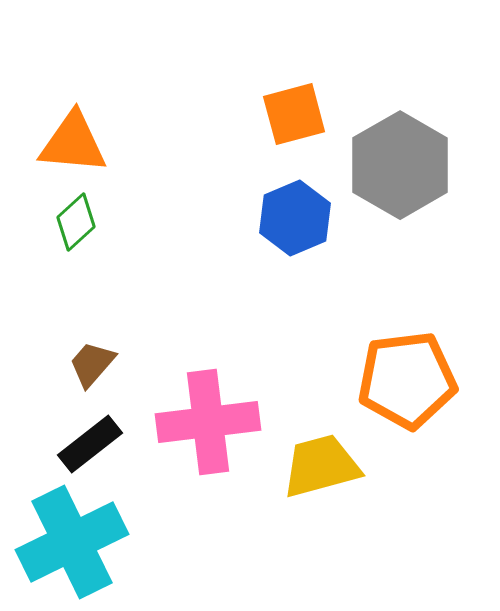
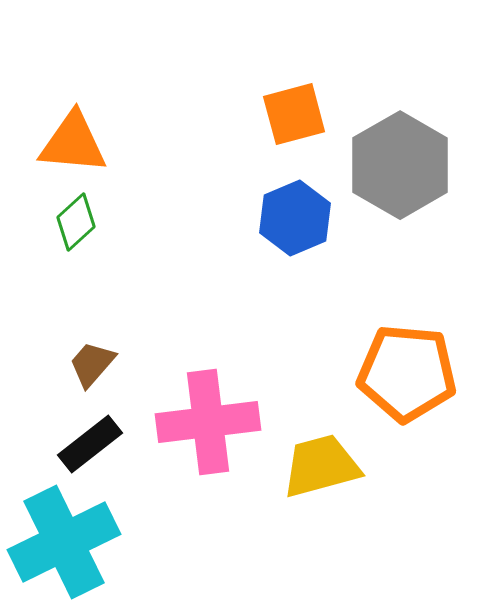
orange pentagon: moved 7 px up; rotated 12 degrees clockwise
cyan cross: moved 8 px left
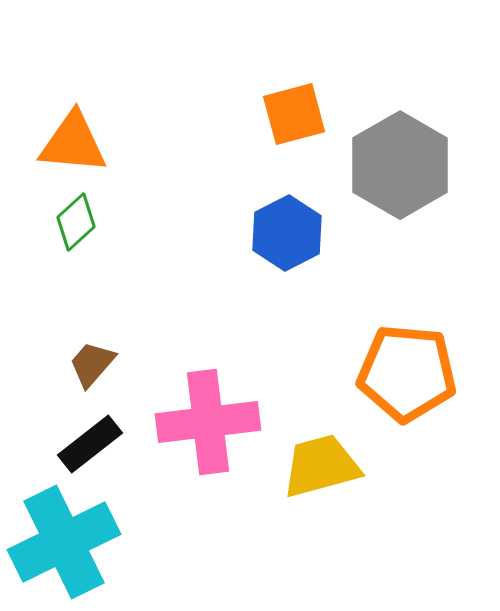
blue hexagon: moved 8 px left, 15 px down; rotated 4 degrees counterclockwise
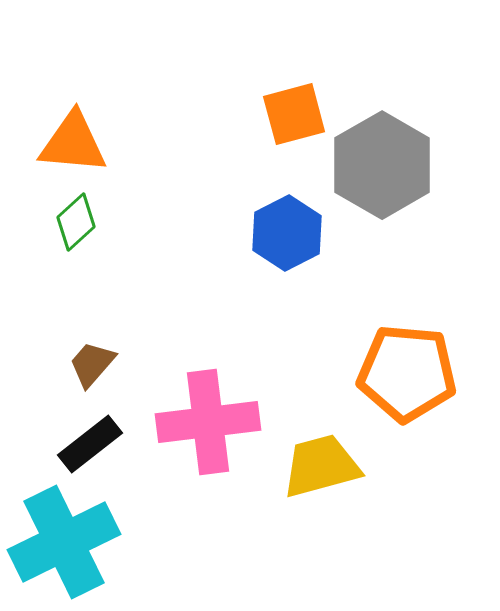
gray hexagon: moved 18 px left
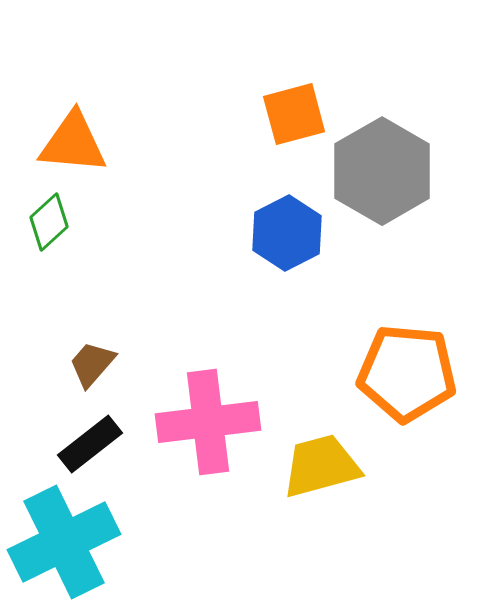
gray hexagon: moved 6 px down
green diamond: moved 27 px left
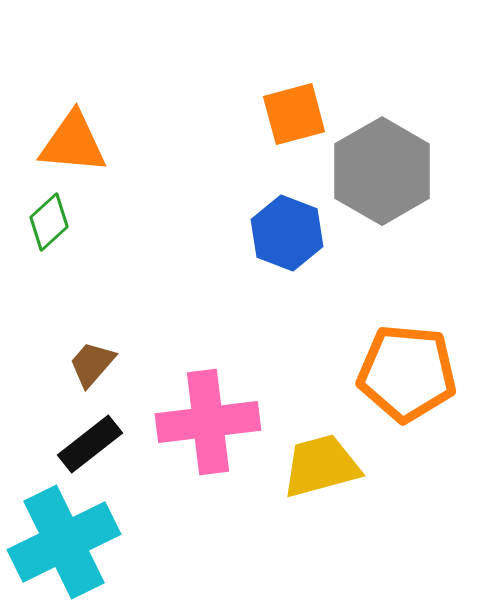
blue hexagon: rotated 12 degrees counterclockwise
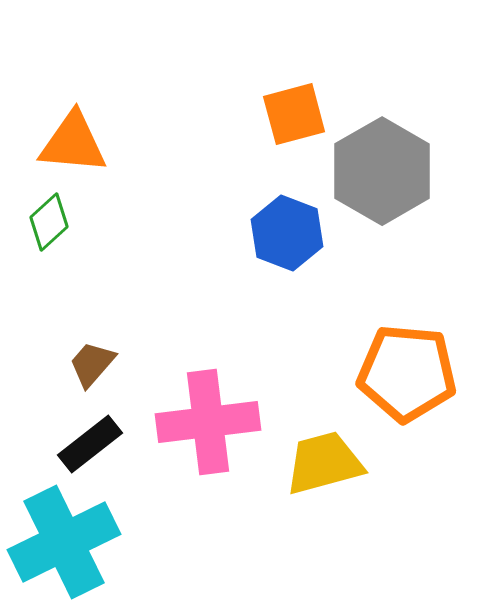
yellow trapezoid: moved 3 px right, 3 px up
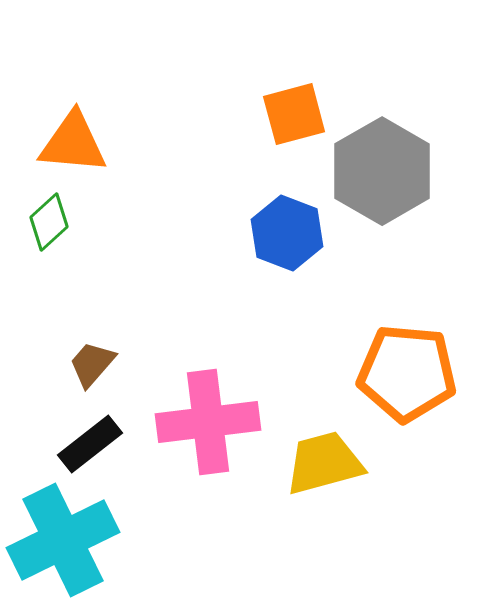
cyan cross: moved 1 px left, 2 px up
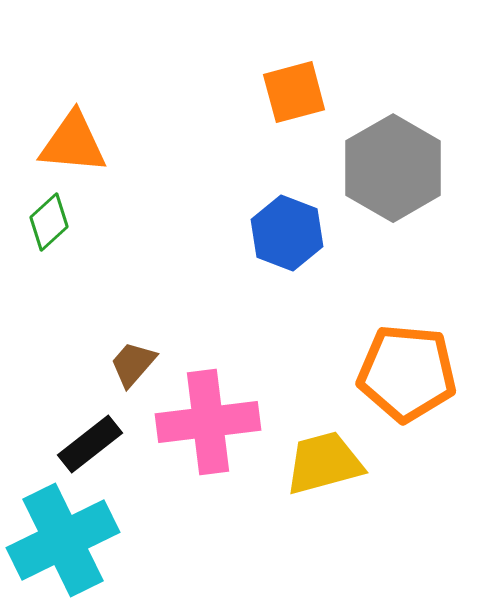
orange square: moved 22 px up
gray hexagon: moved 11 px right, 3 px up
brown trapezoid: moved 41 px right
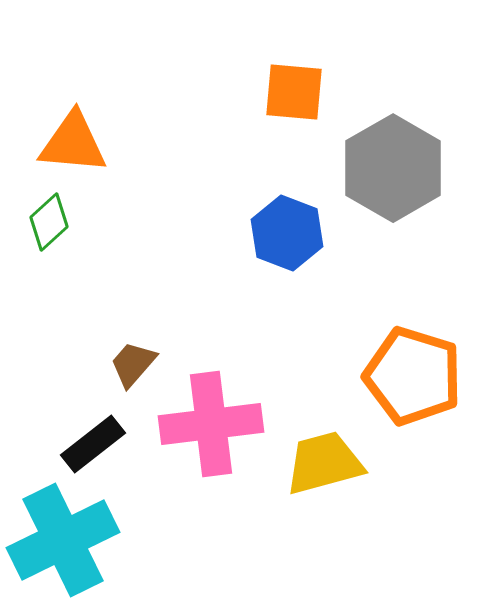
orange square: rotated 20 degrees clockwise
orange pentagon: moved 6 px right, 3 px down; rotated 12 degrees clockwise
pink cross: moved 3 px right, 2 px down
black rectangle: moved 3 px right
